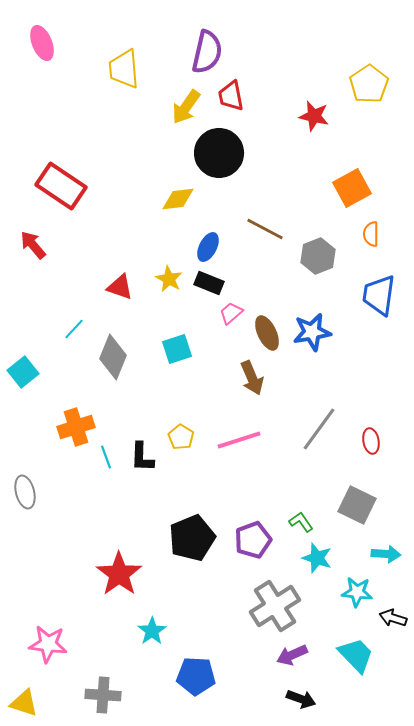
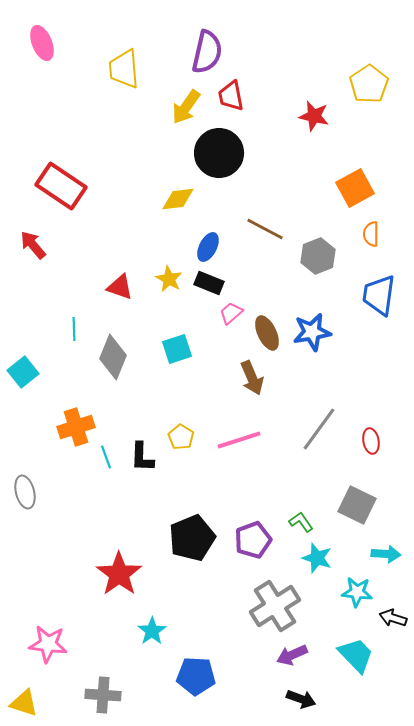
orange square at (352, 188): moved 3 px right
cyan line at (74, 329): rotated 45 degrees counterclockwise
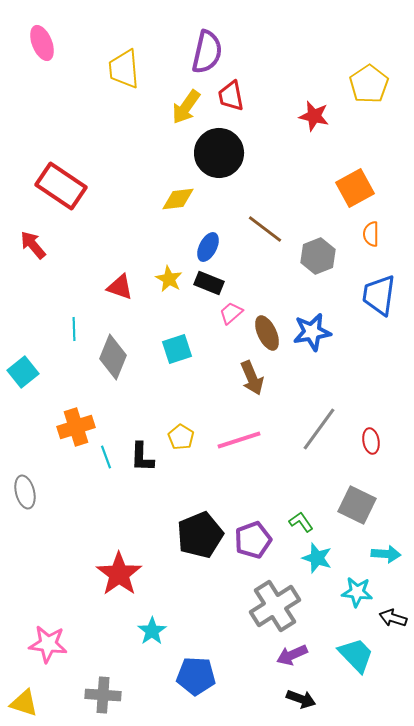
brown line at (265, 229): rotated 9 degrees clockwise
black pentagon at (192, 538): moved 8 px right, 3 px up
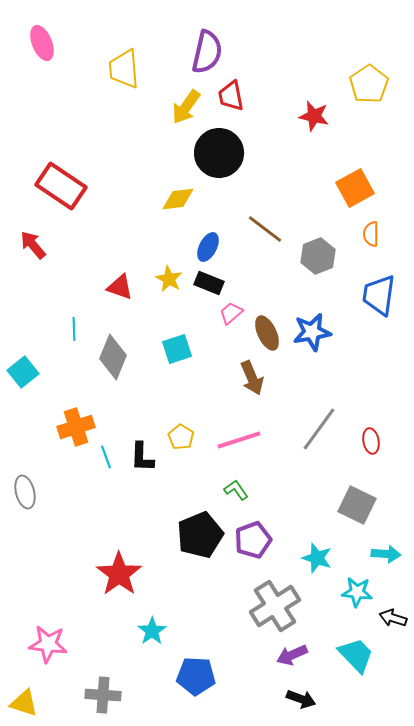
green L-shape at (301, 522): moved 65 px left, 32 px up
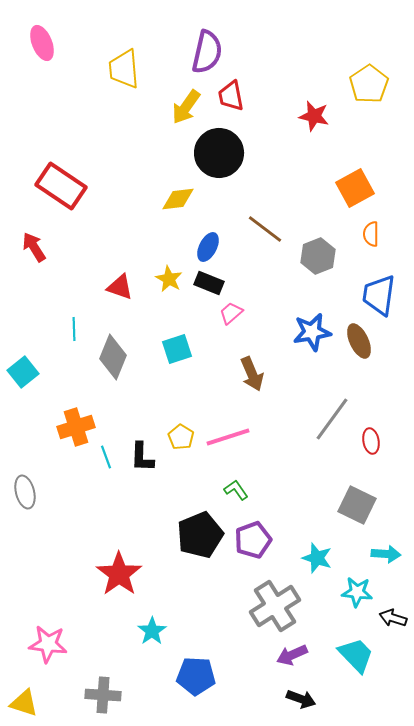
red arrow at (33, 245): moved 1 px right, 2 px down; rotated 8 degrees clockwise
brown ellipse at (267, 333): moved 92 px right, 8 px down
brown arrow at (252, 378): moved 4 px up
gray line at (319, 429): moved 13 px right, 10 px up
pink line at (239, 440): moved 11 px left, 3 px up
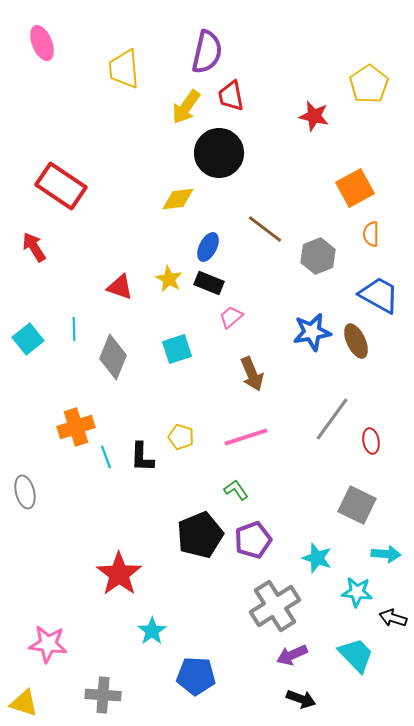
blue trapezoid at (379, 295): rotated 111 degrees clockwise
pink trapezoid at (231, 313): moved 4 px down
brown ellipse at (359, 341): moved 3 px left
cyan square at (23, 372): moved 5 px right, 33 px up
yellow pentagon at (181, 437): rotated 15 degrees counterclockwise
pink line at (228, 437): moved 18 px right
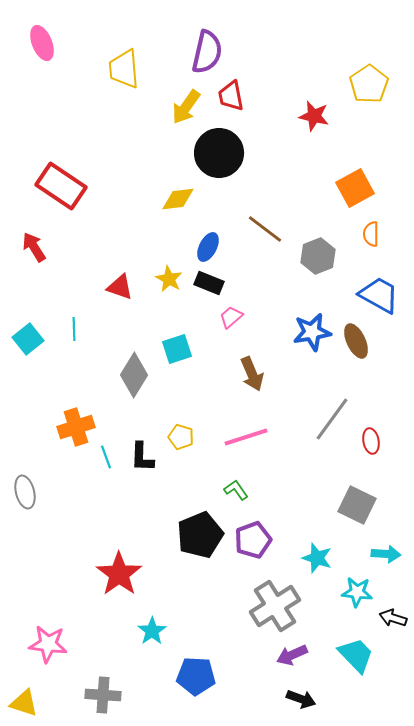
gray diamond at (113, 357): moved 21 px right, 18 px down; rotated 9 degrees clockwise
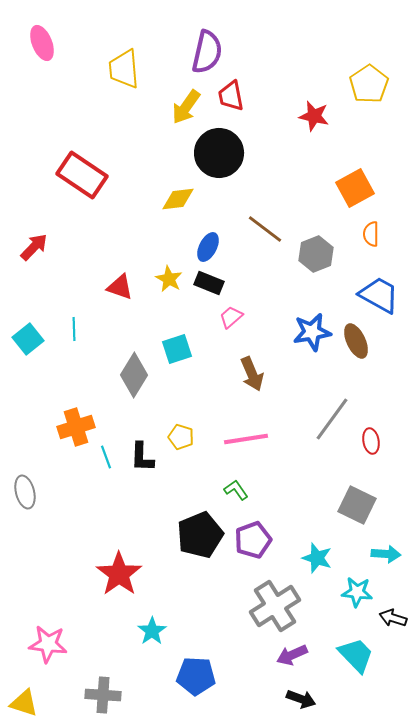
red rectangle at (61, 186): moved 21 px right, 11 px up
red arrow at (34, 247): rotated 76 degrees clockwise
gray hexagon at (318, 256): moved 2 px left, 2 px up
pink line at (246, 437): moved 2 px down; rotated 9 degrees clockwise
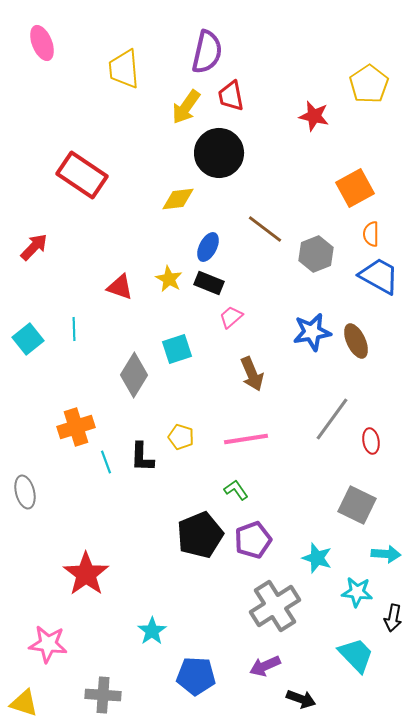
blue trapezoid at (379, 295): moved 19 px up
cyan line at (106, 457): moved 5 px down
red star at (119, 574): moved 33 px left
black arrow at (393, 618): rotated 96 degrees counterclockwise
purple arrow at (292, 655): moved 27 px left, 11 px down
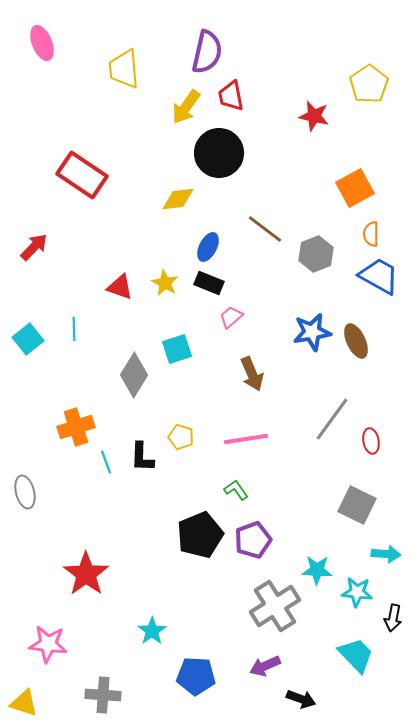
yellow star at (169, 279): moved 4 px left, 4 px down
cyan star at (317, 558): moved 12 px down; rotated 16 degrees counterclockwise
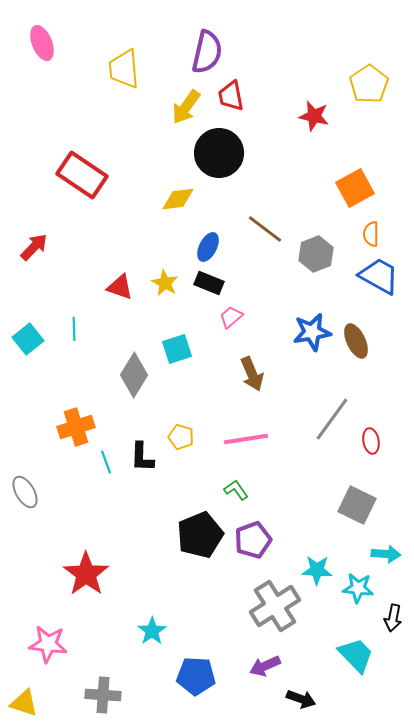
gray ellipse at (25, 492): rotated 16 degrees counterclockwise
cyan star at (357, 592): moved 1 px right, 4 px up
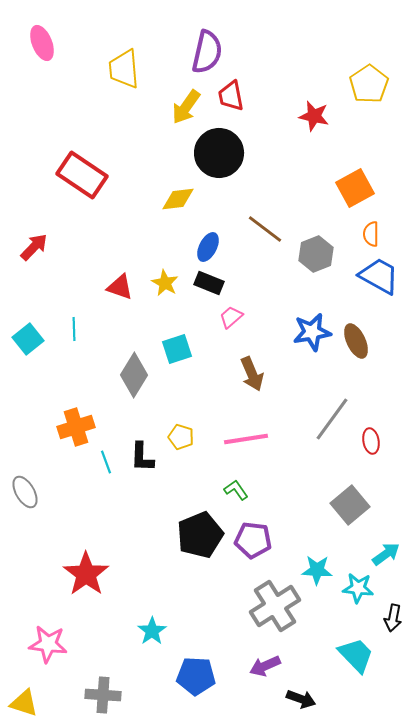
gray square at (357, 505): moved 7 px left; rotated 24 degrees clockwise
purple pentagon at (253, 540): rotated 27 degrees clockwise
cyan arrow at (386, 554): rotated 40 degrees counterclockwise
